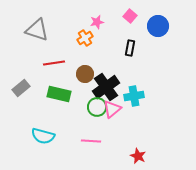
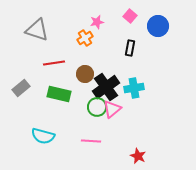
cyan cross: moved 8 px up
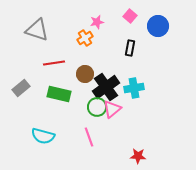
pink line: moved 2 px left, 4 px up; rotated 66 degrees clockwise
red star: rotated 21 degrees counterclockwise
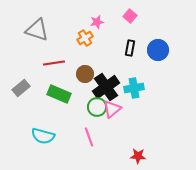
blue circle: moved 24 px down
green rectangle: rotated 10 degrees clockwise
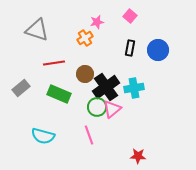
pink line: moved 2 px up
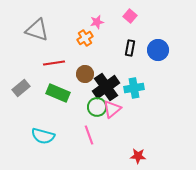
green rectangle: moved 1 px left, 1 px up
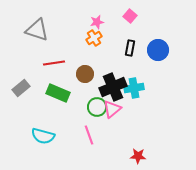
orange cross: moved 9 px right
black cross: moved 7 px right; rotated 12 degrees clockwise
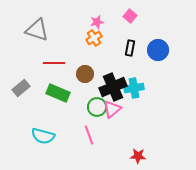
red line: rotated 10 degrees clockwise
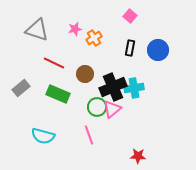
pink star: moved 22 px left, 7 px down
red line: rotated 25 degrees clockwise
green rectangle: moved 1 px down
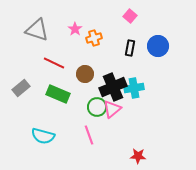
pink star: rotated 24 degrees counterclockwise
orange cross: rotated 14 degrees clockwise
blue circle: moved 4 px up
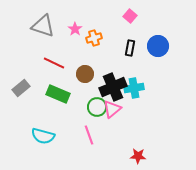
gray triangle: moved 6 px right, 4 px up
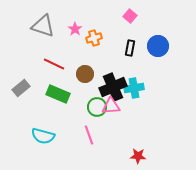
red line: moved 1 px down
pink triangle: moved 1 px left, 3 px up; rotated 36 degrees clockwise
